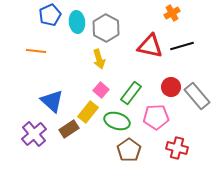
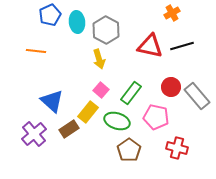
gray hexagon: moved 2 px down
pink pentagon: rotated 15 degrees clockwise
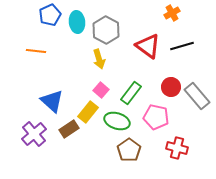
red triangle: moved 2 px left; rotated 24 degrees clockwise
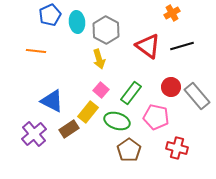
blue triangle: rotated 15 degrees counterclockwise
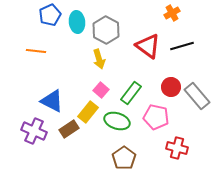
purple cross: moved 3 px up; rotated 25 degrees counterclockwise
brown pentagon: moved 5 px left, 8 px down
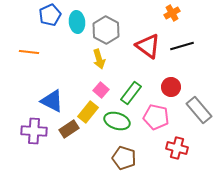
orange line: moved 7 px left, 1 px down
gray rectangle: moved 2 px right, 14 px down
purple cross: rotated 20 degrees counterclockwise
brown pentagon: rotated 20 degrees counterclockwise
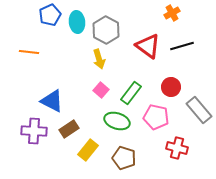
yellow rectangle: moved 38 px down
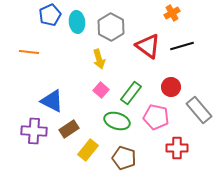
gray hexagon: moved 5 px right, 3 px up
red cross: rotated 15 degrees counterclockwise
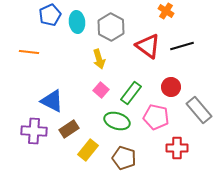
orange cross: moved 6 px left, 2 px up; rotated 28 degrees counterclockwise
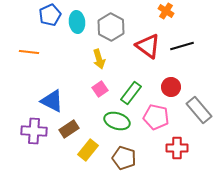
pink square: moved 1 px left, 1 px up; rotated 14 degrees clockwise
